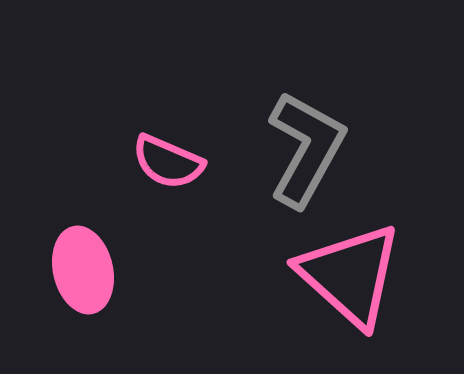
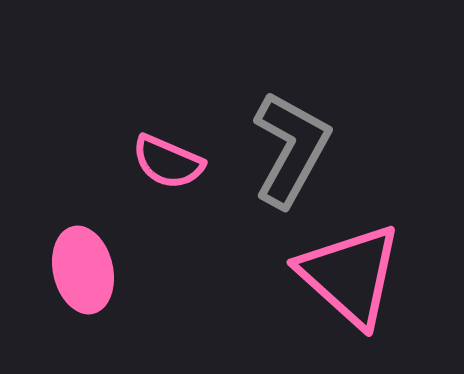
gray L-shape: moved 15 px left
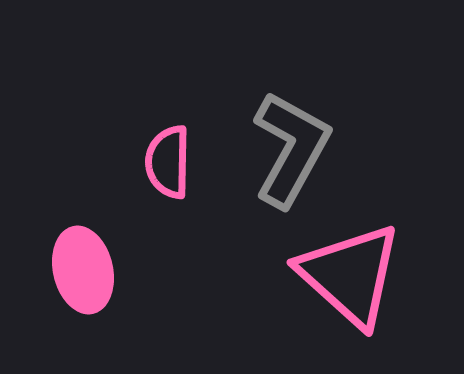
pink semicircle: rotated 68 degrees clockwise
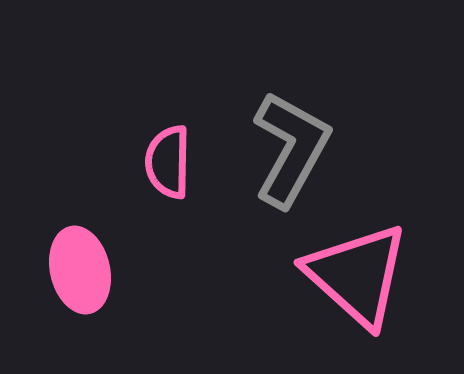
pink ellipse: moved 3 px left
pink triangle: moved 7 px right
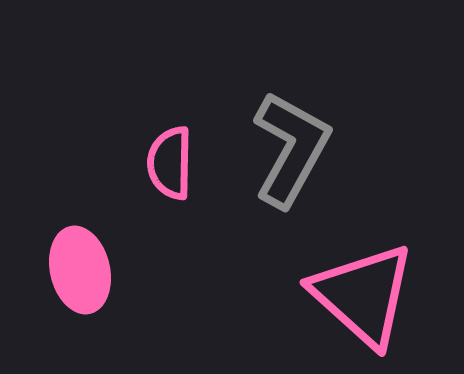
pink semicircle: moved 2 px right, 1 px down
pink triangle: moved 6 px right, 20 px down
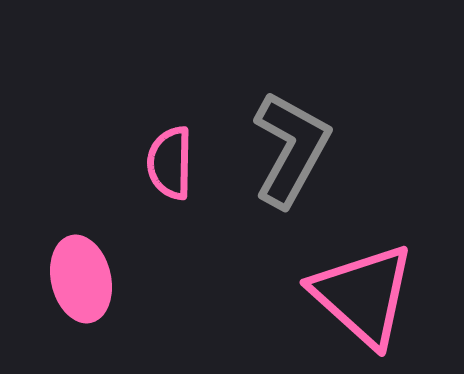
pink ellipse: moved 1 px right, 9 px down
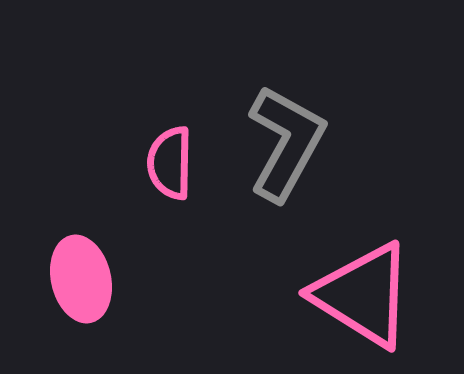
gray L-shape: moved 5 px left, 6 px up
pink triangle: rotated 10 degrees counterclockwise
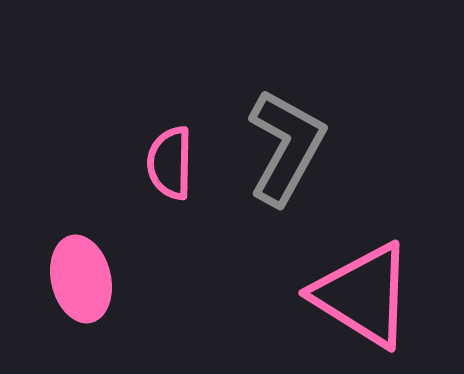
gray L-shape: moved 4 px down
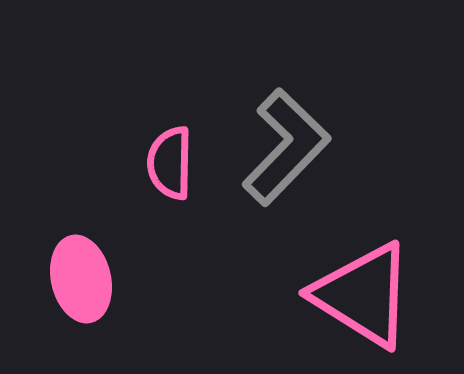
gray L-shape: rotated 15 degrees clockwise
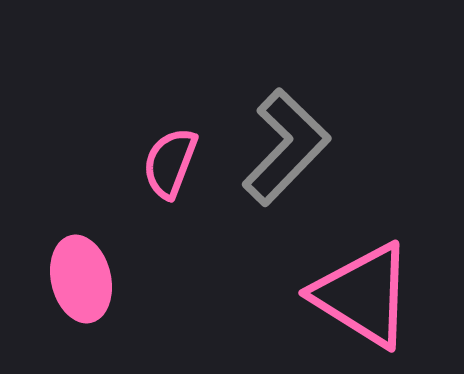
pink semicircle: rotated 20 degrees clockwise
